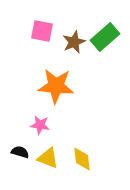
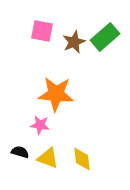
orange star: moved 8 px down
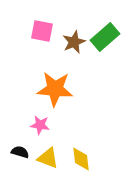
orange star: moved 1 px left, 5 px up
yellow diamond: moved 1 px left
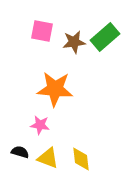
brown star: rotated 15 degrees clockwise
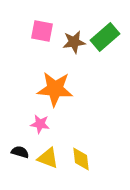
pink star: moved 1 px up
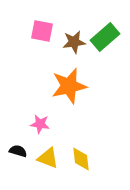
orange star: moved 14 px right, 3 px up; rotated 18 degrees counterclockwise
black semicircle: moved 2 px left, 1 px up
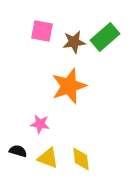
orange star: rotated 6 degrees counterclockwise
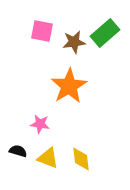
green rectangle: moved 4 px up
orange star: rotated 12 degrees counterclockwise
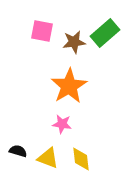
pink star: moved 22 px right
